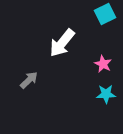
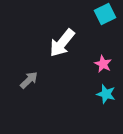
cyan star: rotated 18 degrees clockwise
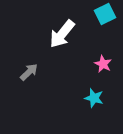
white arrow: moved 9 px up
gray arrow: moved 8 px up
cyan star: moved 12 px left, 4 px down
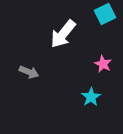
white arrow: moved 1 px right
gray arrow: rotated 66 degrees clockwise
cyan star: moved 3 px left, 1 px up; rotated 24 degrees clockwise
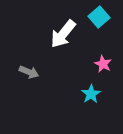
cyan square: moved 6 px left, 3 px down; rotated 15 degrees counterclockwise
cyan star: moved 3 px up
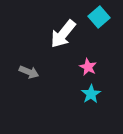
pink star: moved 15 px left, 3 px down
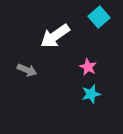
white arrow: moved 8 px left, 2 px down; rotated 16 degrees clockwise
gray arrow: moved 2 px left, 2 px up
cyan star: rotated 18 degrees clockwise
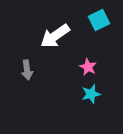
cyan square: moved 3 px down; rotated 15 degrees clockwise
gray arrow: rotated 60 degrees clockwise
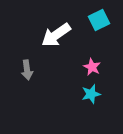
white arrow: moved 1 px right, 1 px up
pink star: moved 4 px right
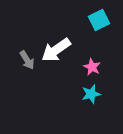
white arrow: moved 15 px down
gray arrow: moved 10 px up; rotated 24 degrees counterclockwise
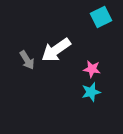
cyan square: moved 2 px right, 3 px up
pink star: moved 2 px down; rotated 18 degrees counterclockwise
cyan star: moved 2 px up
